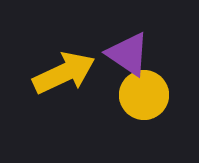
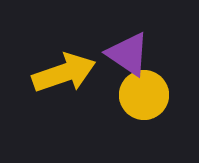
yellow arrow: rotated 6 degrees clockwise
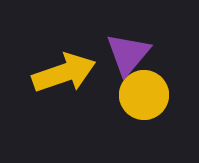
purple triangle: rotated 36 degrees clockwise
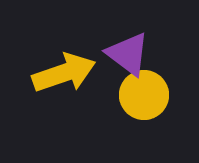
purple triangle: rotated 33 degrees counterclockwise
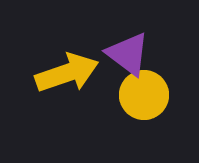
yellow arrow: moved 3 px right
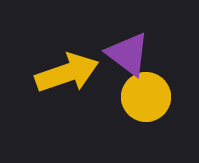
yellow circle: moved 2 px right, 2 px down
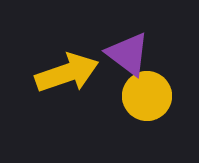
yellow circle: moved 1 px right, 1 px up
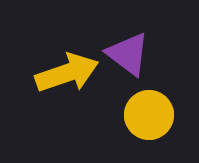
yellow circle: moved 2 px right, 19 px down
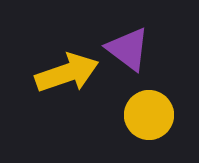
purple triangle: moved 5 px up
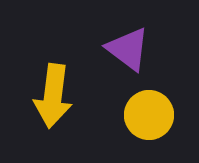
yellow arrow: moved 14 px left, 23 px down; rotated 116 degrees clockwise
